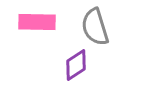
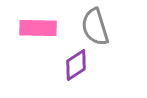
pink rectangle: moved 1 px right, 6 px down
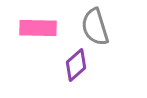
purple diamond: rotated 8 degrees counterclockwise
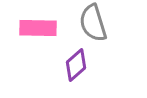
gray semicircle: moved 2 px left, 4 px up
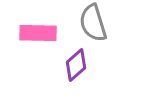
pink rectangle: moved 5 px down
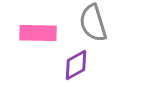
purple diamond: rotated 12 degrees clockwise
